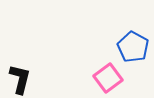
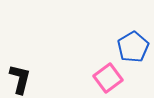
blue pentagon: rotated 12 degrees clockwise
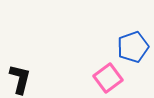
blue pentagon: rotated 12 degrees clockwise
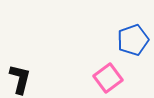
blue pentagon: moved 7 px up
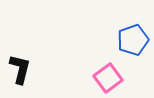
black L-shape: moved 10 px up
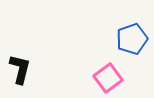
blue pentagon: moved 1 px left, 1 px up
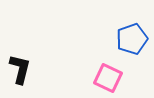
pink square: rotated 28 degrees counterclockwise
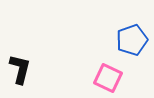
blue pentagon: moved 1 px down
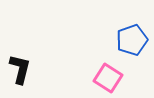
pink square: rotated 8 degrees clockwise
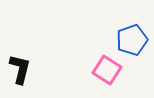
pink square: moved 1 px left, 8 px up
